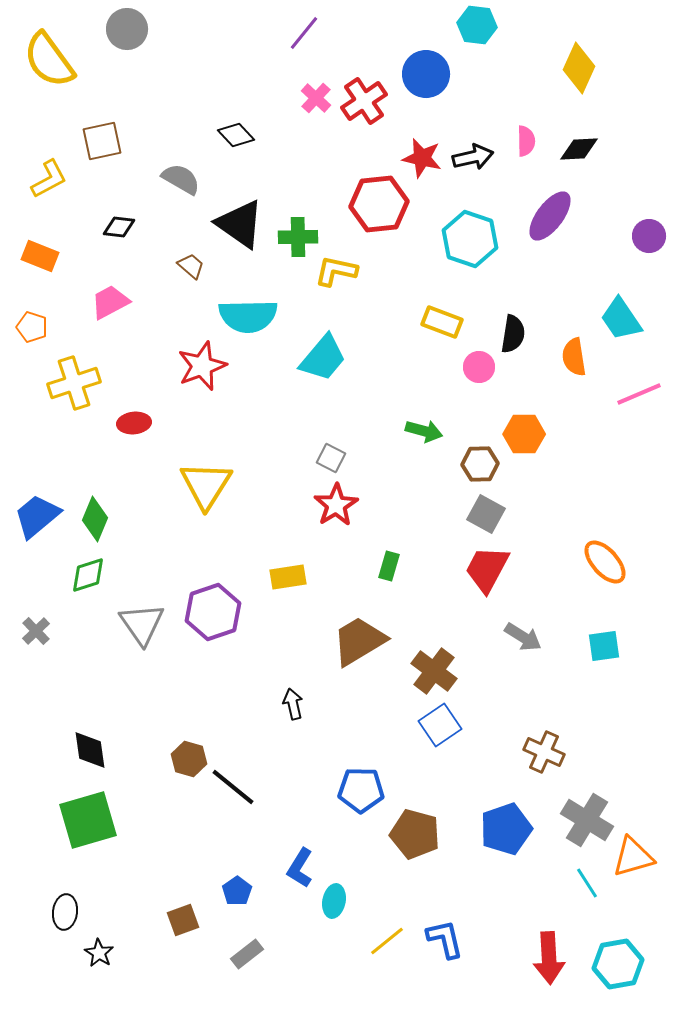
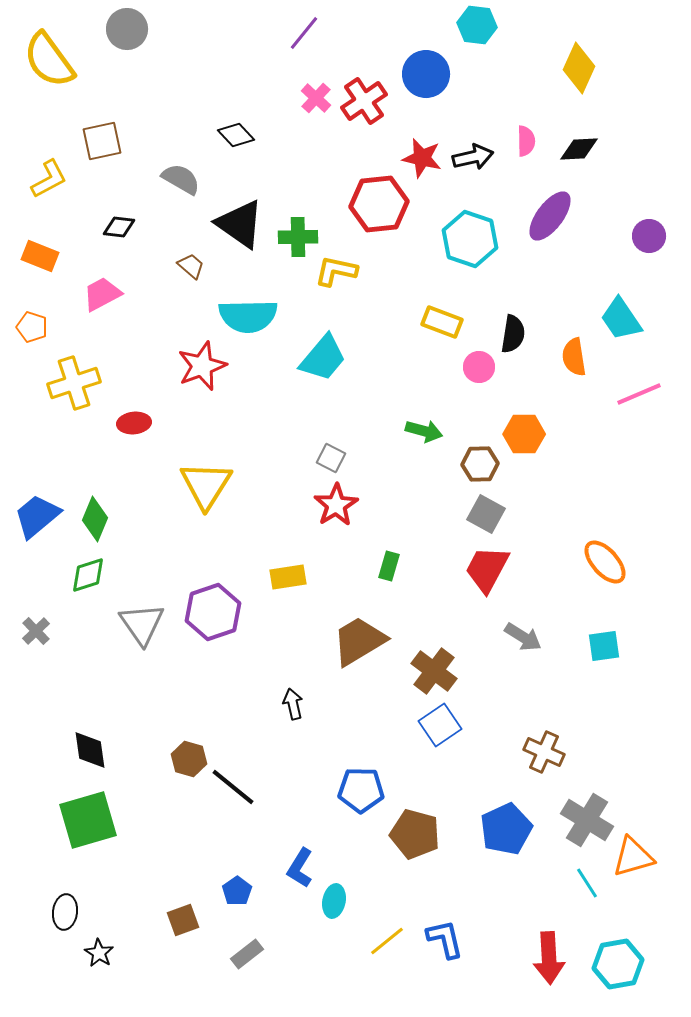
pink trapezoid at (110, 302): moved 8 px left, 8 px up
blue pentagon at (506, 829): rotated 6 degrees counterclockwise
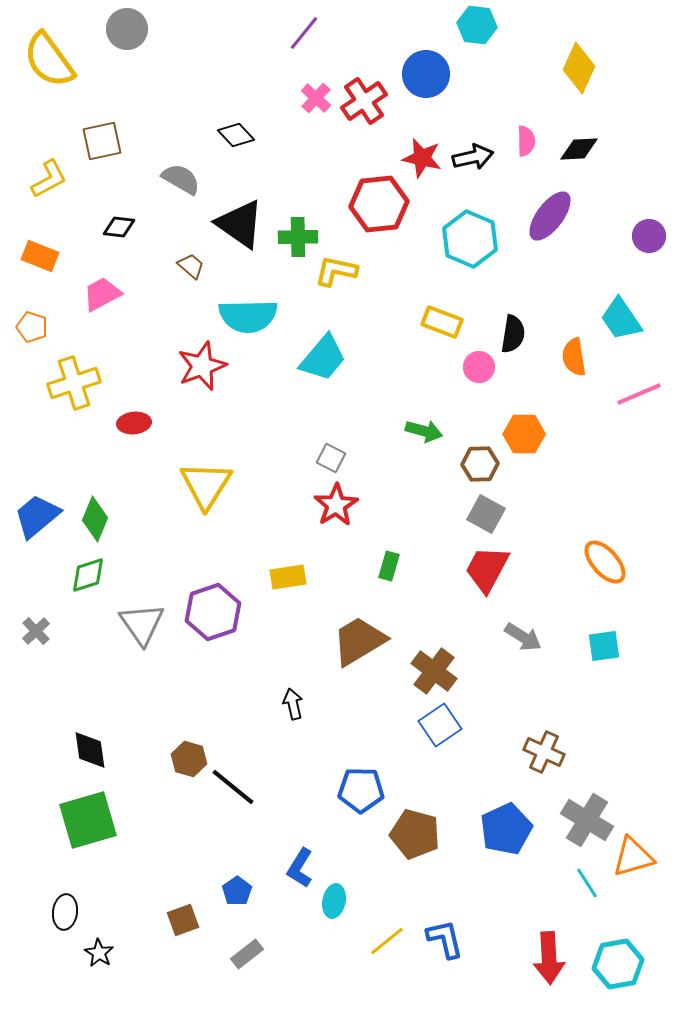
cyan hexagon at (470, 239): rotated 4 degrees clockwise
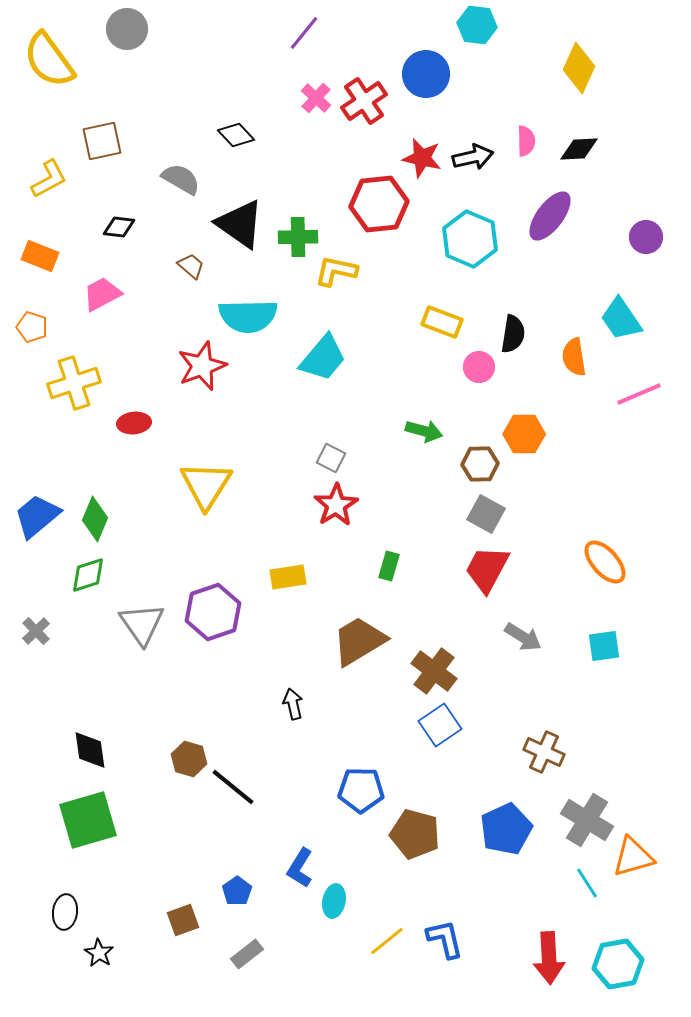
purple circle at (649, 236): moved 3 px left, 1 px down
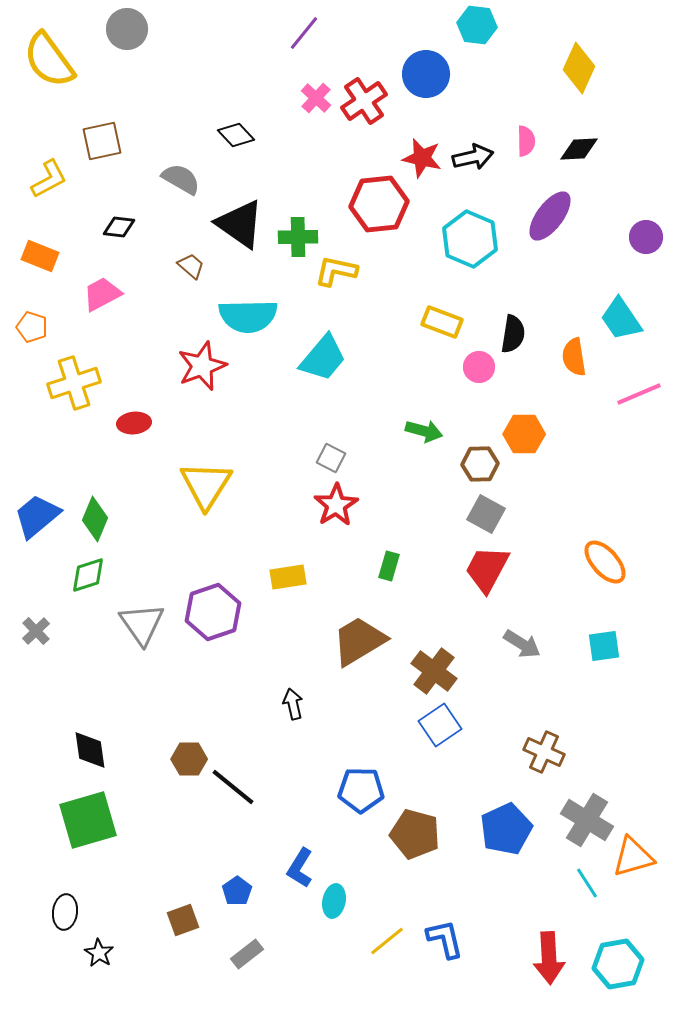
gray arrow at (523, 637): moved 1 px left, 7 px down
brown hexagon at (189, 759): rotated 16 degrees counterclockwise
